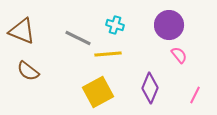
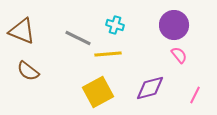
purple circle: moved 5 px right
purple diamond: rotated 52 degrees clockwise
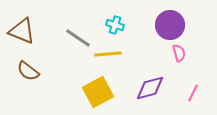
purple circle: moved 4 px left
gray line: rotated 8 degrees clockwise
pink semicircle: moved 2 px up; rotated 24 degrees clockwise
pink line: moved 2 px left, 2 px up
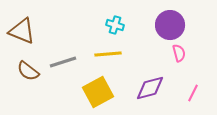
gray line: moved 15 px left, 24 px down; rotated 52 degrees counterclockwise
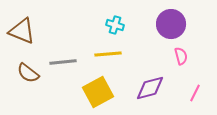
purple circle: moved 1 px right, 1 px up
pink semicircle: moved 2 px right, 3 px down
gray line: rotated 12 degrees clockwise
brown semicircle: moved 2 px down
pink line: moved 2 px right
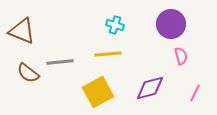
gray line: moved 3 px left
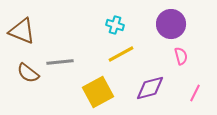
yellow line: moved 13 px right; rotated 24 degrees counterclockwise
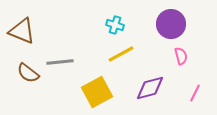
yellow square: moved 1 px left
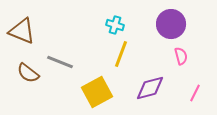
yellow line: rotated 40 degrees counterclockwise
gray line: rotated 28 degrees clockwise
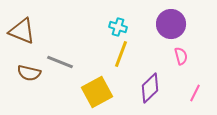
cyan cross: moved 3 px right, 2 px down
brown semicircle: moved 1 px right; rotated 25 degrees counterclockwise
purple diamond: rotated 28 degrees counterclockwise
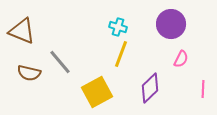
pink semicircle: moved 3 px down; rotated 42 degrees clockwise
gray line: rotated 28 degrees clockwise
pink line: moved 8 px right, 4 px up; rotated 24 degrees counterclockwise
